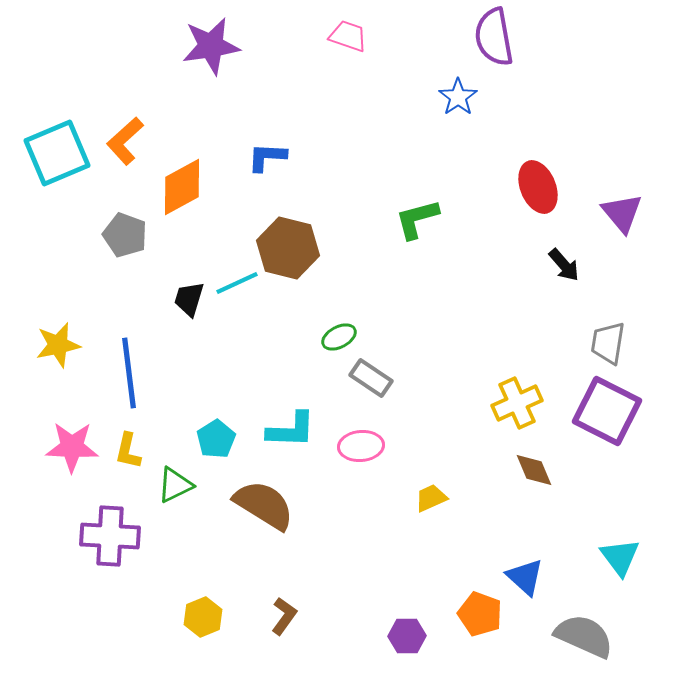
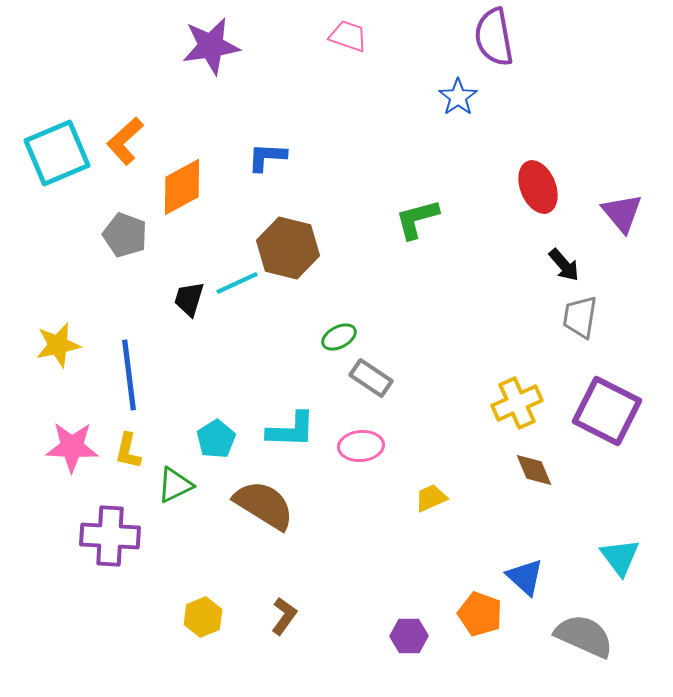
gray trapezoid: moved 28 px left, 26 px up
blue line: moved 2 px down
purple hexagon: moved 2 px right
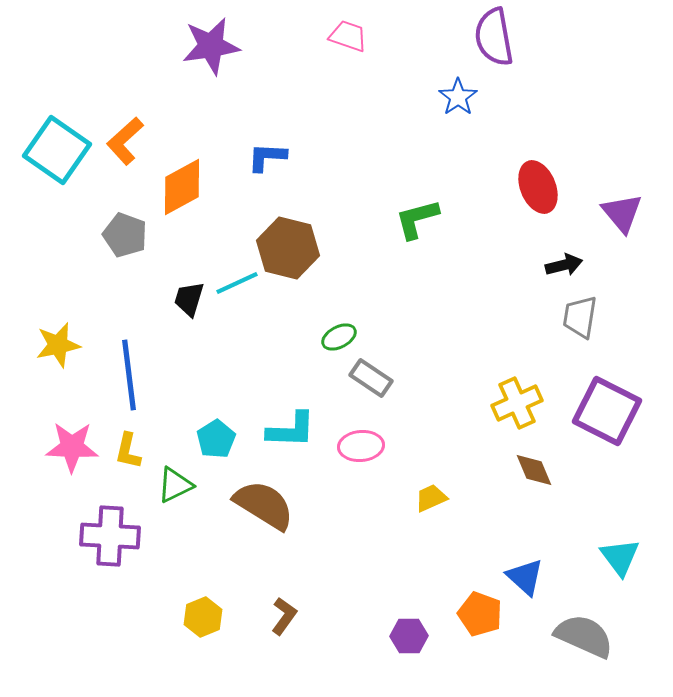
cyan square: moved 3 px up; rotated 32 degrees counterclockwise
black arrow: rotated 63 degrees counterclockwise
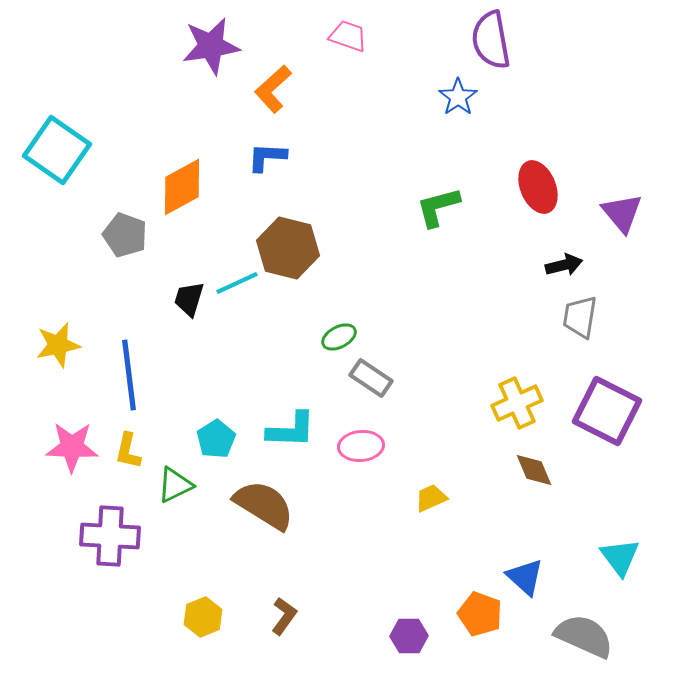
purple semicircle: moved 3 px left, 3 px down
orange L-shape: moved 148 px right, 52 px up
green L-shape: moved 21 px right, 12 px up
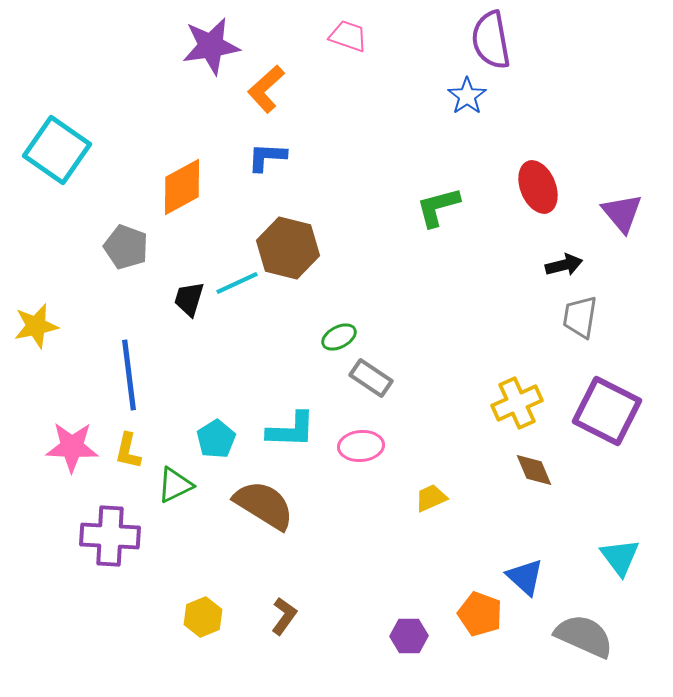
orange L-shape: moved 7 px left
blue star: moved 9 px right, 1 px up
gray pentagon: moved 1 px right, 12 px down
yellow star: moved 22 px left, 19 px up
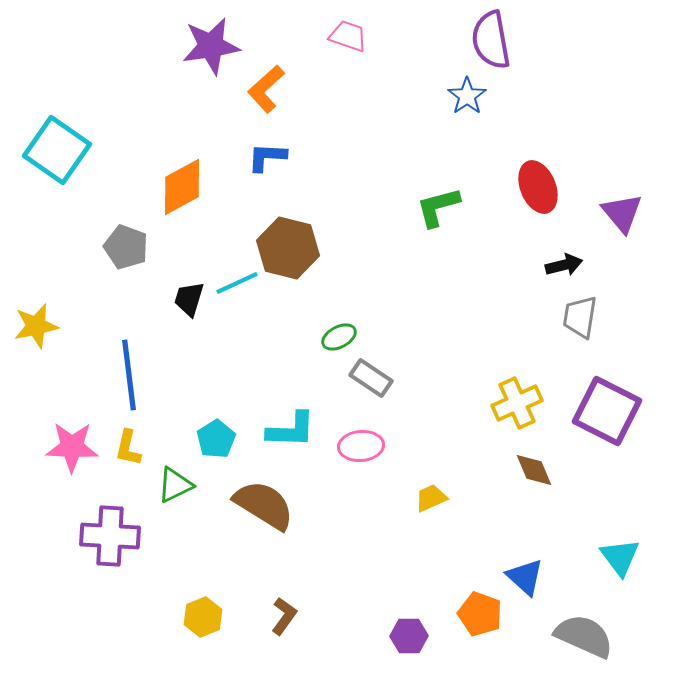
yellow L-shape: moved 3 px up
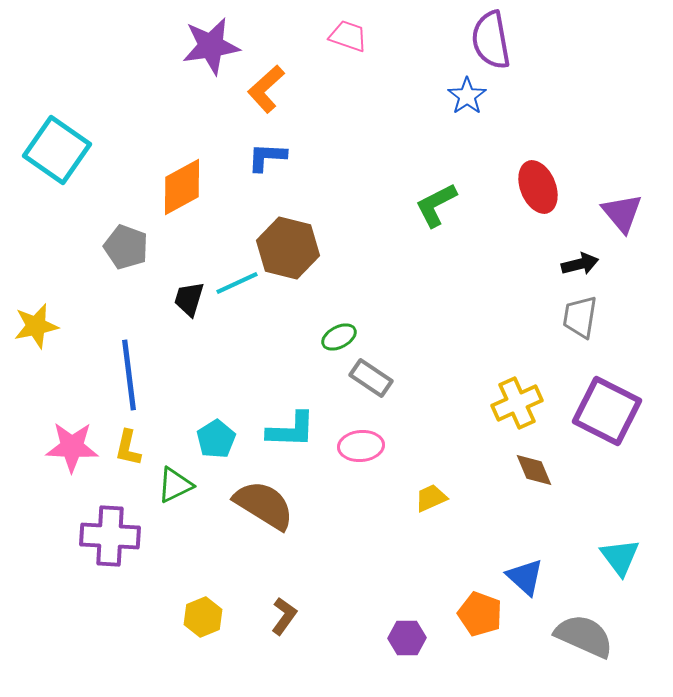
green L-shape: moved 2 px left, 2 px up; rotated 12 degrees counterclockwise
black arrow: moved 16 px right, 1 px up
purple hexagon: moved 2 px left, 2 px down
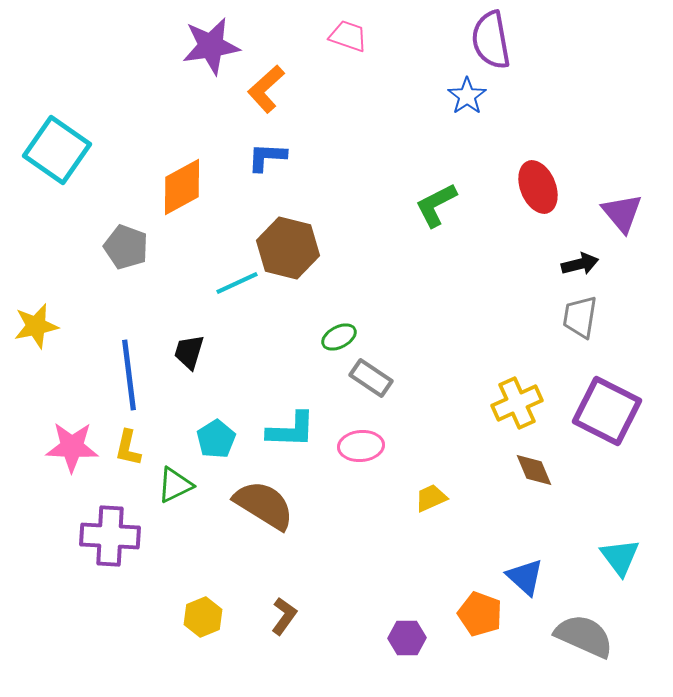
black trapezoid: moved 53 px down
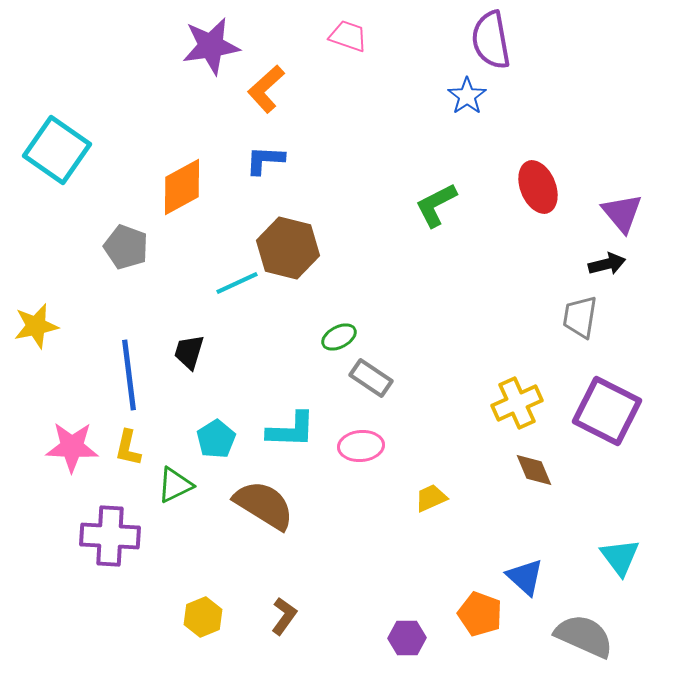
blue L-shape: moved 2 px left, 3 px down
black arrow: moved 27 px right
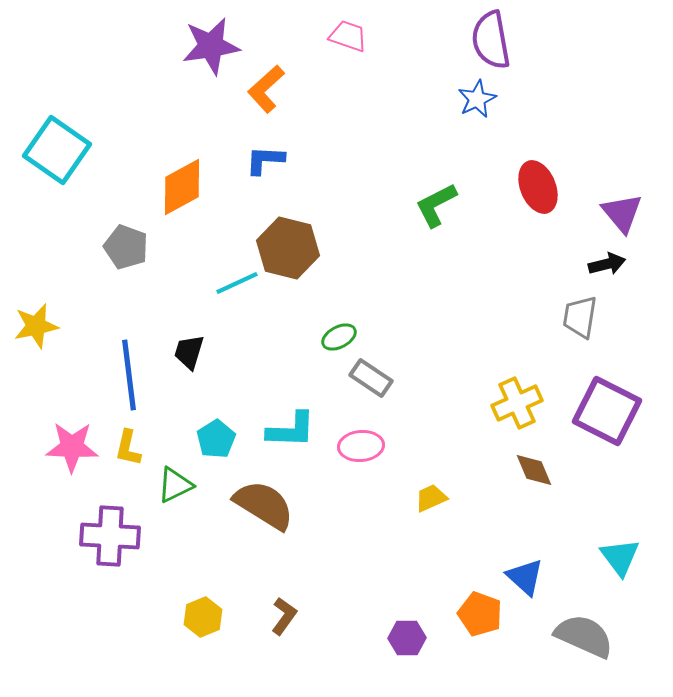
blue star: moved 10 px right, 3 px down; rotated 9 degrees clockwise
